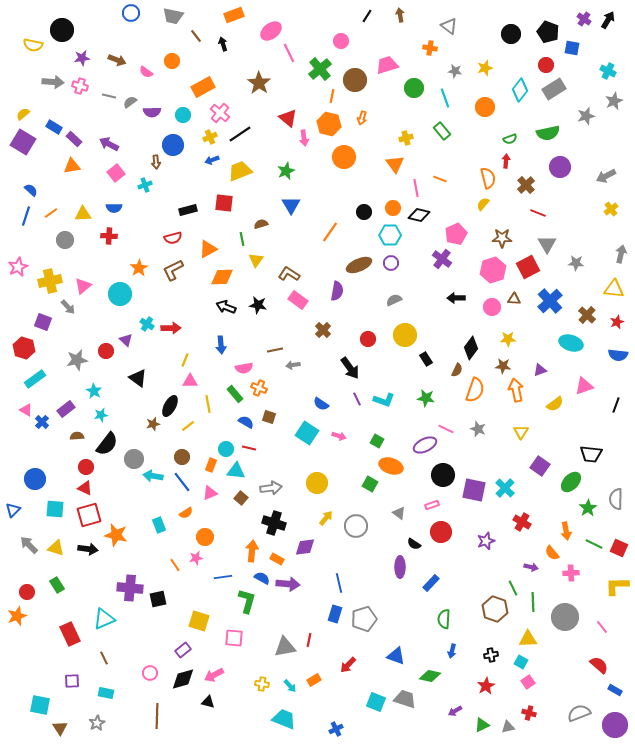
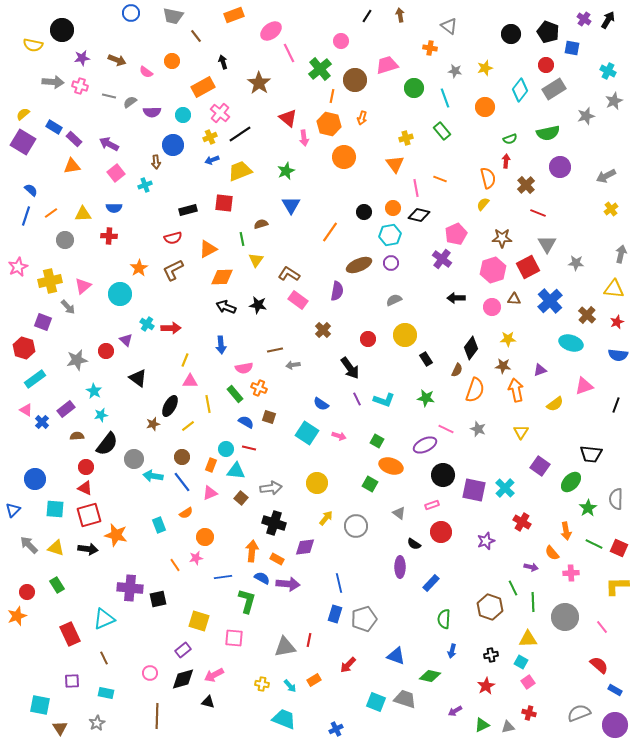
black arrow at (223, 44): moved 18 px down
cyan hexagon at (390, 235): rotated 10 degrees counterclockwise
brown hexagon at (495, 609): moved 5 px left, 2 px up
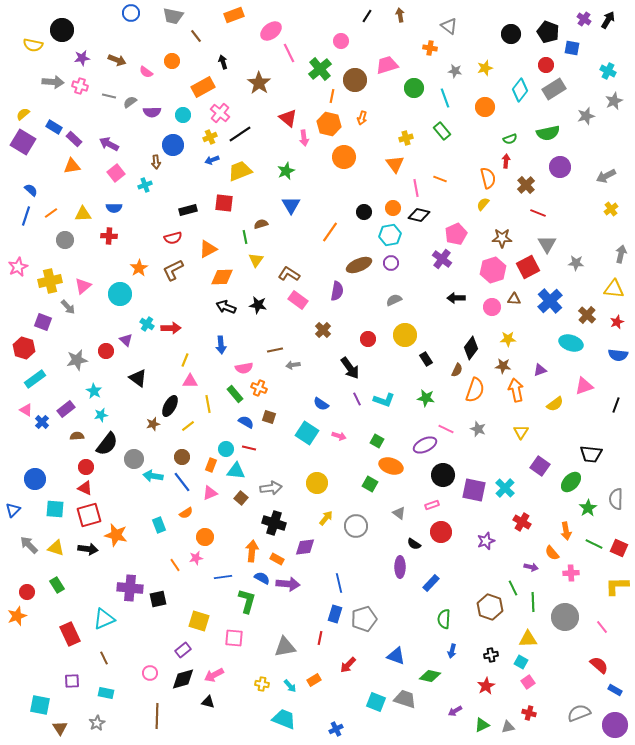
green line at (242, 239): moved 3 px right, 2 px up
red line at (309, 640): moved 11 px right, 2 px up
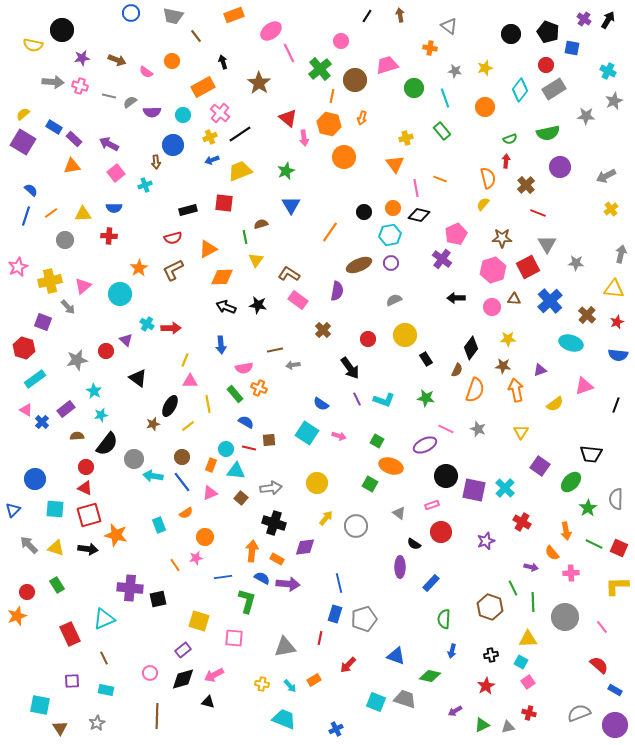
gray star at (586, 116): rotated 18 degrees clockwise
brown square at (269, 417): moved 23 px down; rotated 24 degrees counterclockwise
black circle at (443, 475): moved 3 px right, 1 px down
cyan rectangle at (106, 693): moved 3 px up
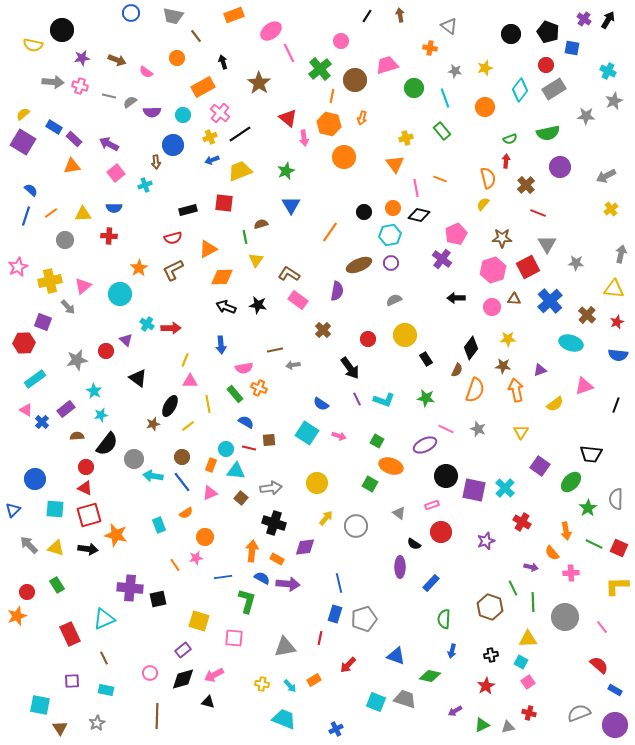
orange circle at (172, 61): moved 5 px right, 3 px up
red hexagon at (24, 348): moved 5 px up; rotated 20 degrees counterclockwise
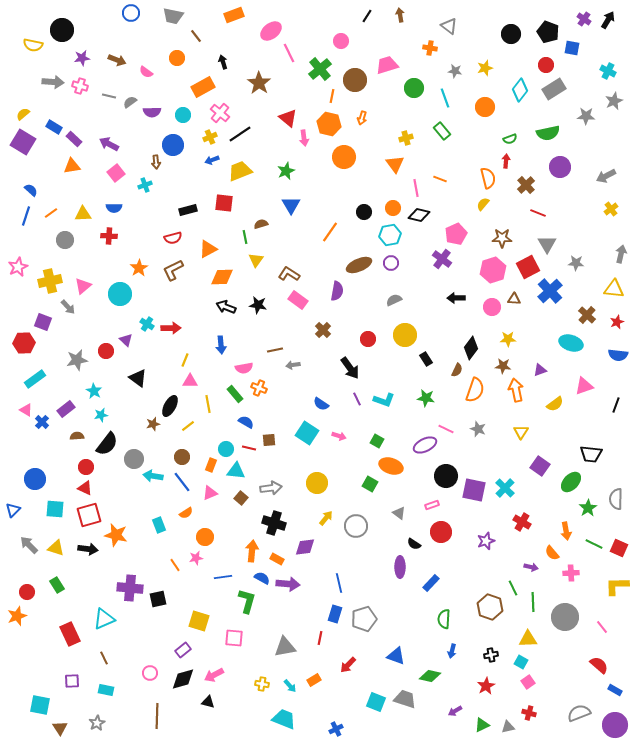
blue cross at (550, 301): moved 10 px up
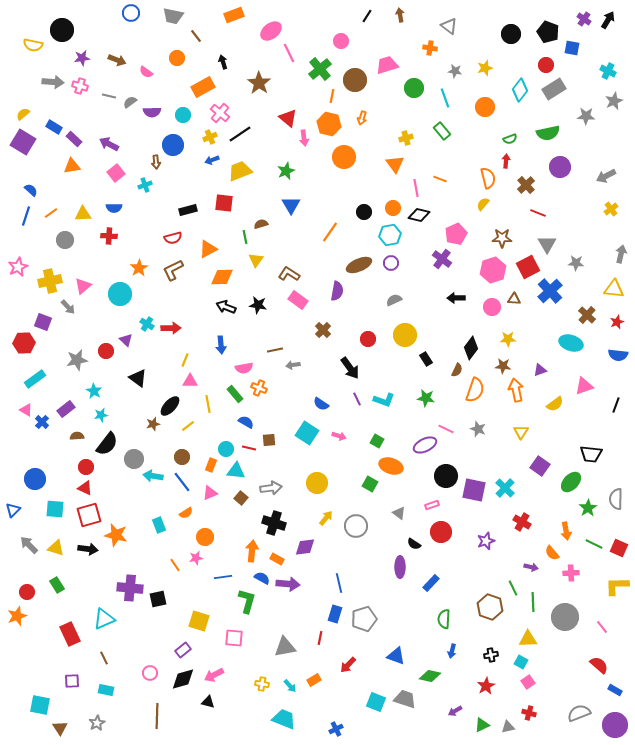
black ellipse at (170, 406): rotated 15 degrees clockwise
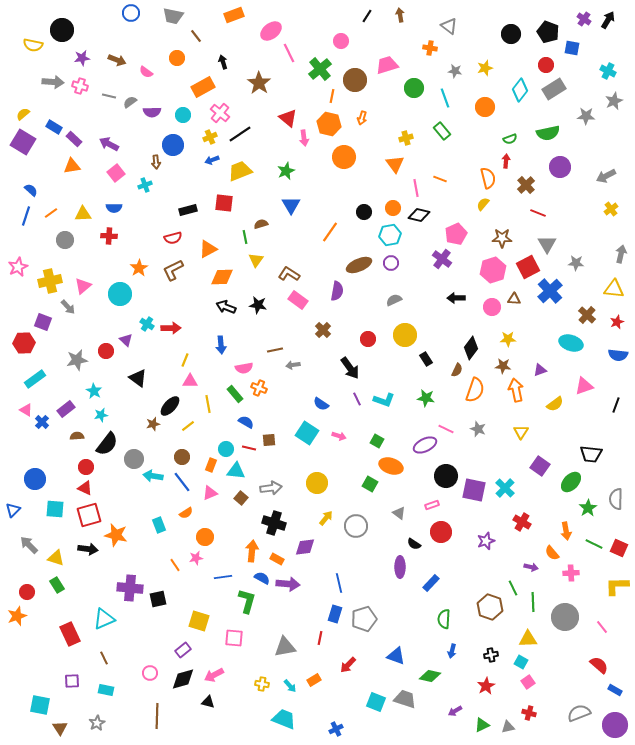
yellow triangle at (56, 548): moved 10 px down
